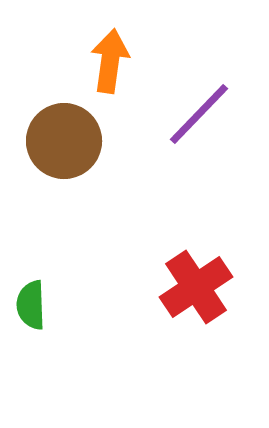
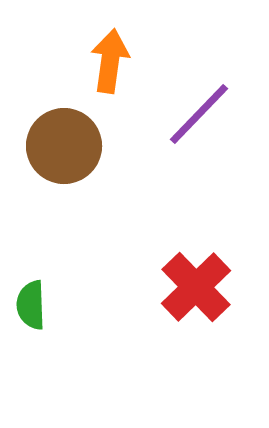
brown circle: moved 5 px down
red cross: rotated 10 degrees counterclockwise
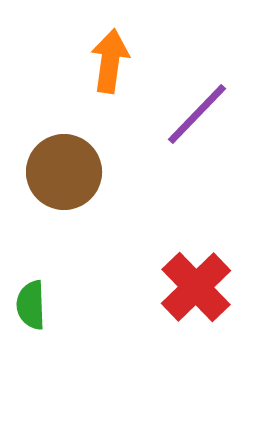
purple line: moved 2 px left
brown circle: moved 26 px down
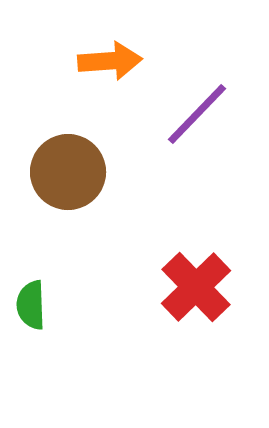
orange arrow: rotated 78 degrees clockwise
brown circle: moved 4 px right
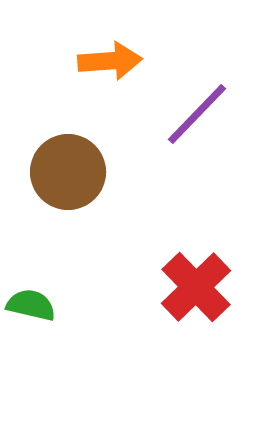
green semicircle: rotated 105 degrees clockwise
